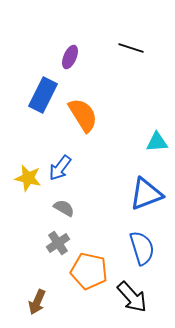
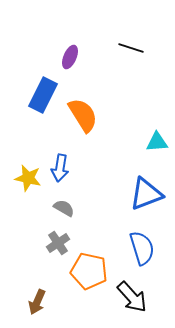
blue arrow: rotated 28 degrees counterclockwise
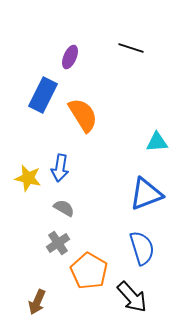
orange pentagon: rotated 18 degrees clockwise
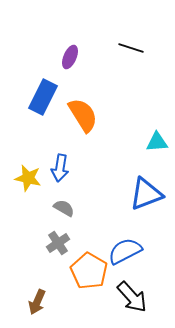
blue rectangle: moved 2 px down
blue semicircle: moved 17 px left, 3 px down; rotated 100 degrees counterclockwise
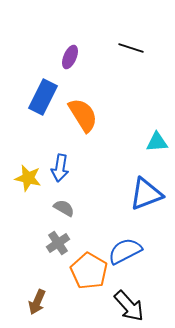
black arrow: moved 3 px left, 9 px down
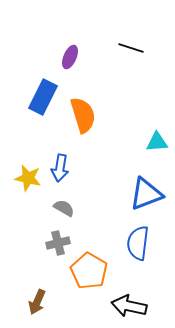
orange semicircle: rotated 15 degrees clockwise
gray cross: rotated 20 degrees clockwise
blue semicircle: moved 13 px right, 8 px up; rotated 56 degrees counterclockwise
black arrow: rotated 144 degrees clockwise
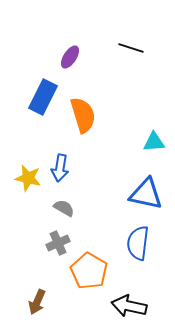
purple ellipse: rotated 10 degrees clockwise
cyan triangle: moved 3 px left
blue triangle: rotated 33 degrees clockwise
gray cross: rotated 10 degrees counterclockwise
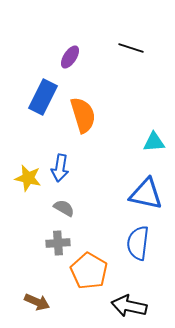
gray cross: rotated 20 degrees clockwise
brown arrow: rotated 90 degrees counterclockwise
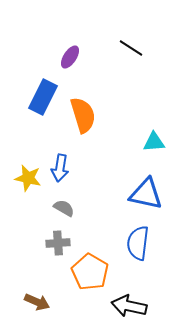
black line: rotated 15 degrees clockwise
orange pentagon: moved 1 px right, 1 px down
